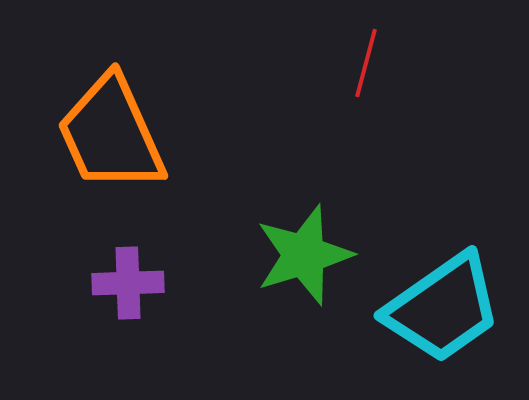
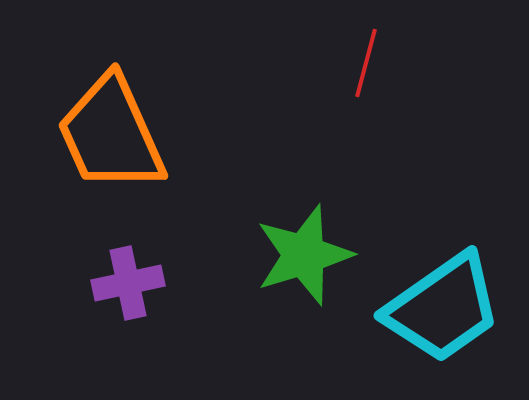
purple cross: rotated 10 degrees counterclockwise
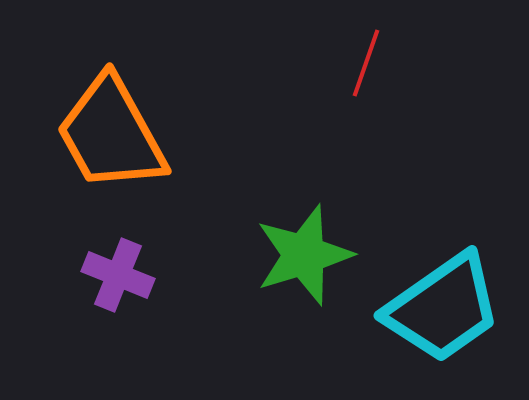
red line: rotated 4 degrees clockwise
orange trapezoid: rotated 5 degrees counterclockwise
purple cross: moved 10 px left, 8 px up; rotated 34 degrees clockwise
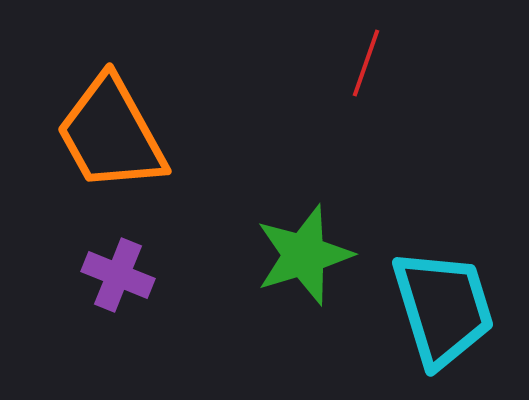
cyan trapezoid: rotated 72 degrees counterclockwise
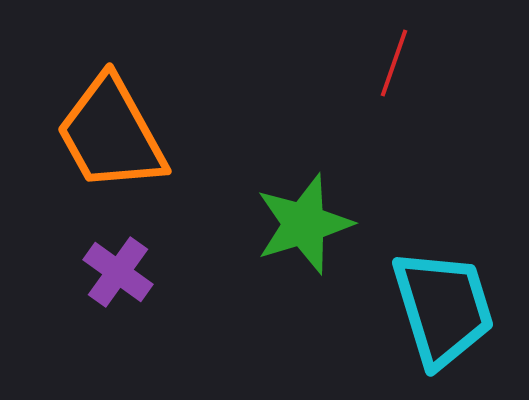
red line: moved 28 px right
green star: moved 31 px up
purple cross: moved 3 px up; rotated 14 degrees clockwise
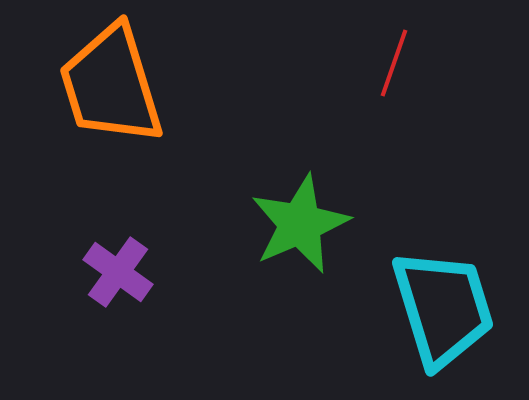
orange trapezoid: moved 49 px up; rotated 12 degrees clockwise
green star: moved 4 px left; rotated 6 degrees counterclockwise
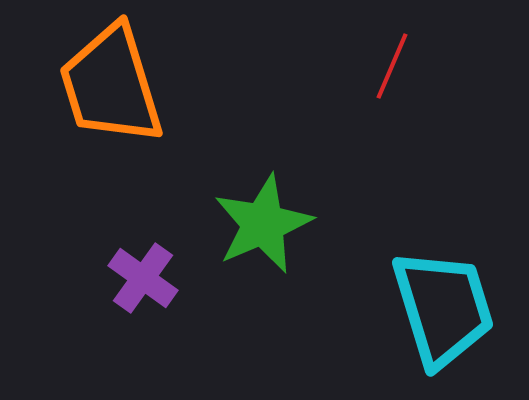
red line: moved 2 px left, 3 px down; rotated 4 degrees clockwise
green star: moved 37 px left
purple cross: moved 25 px right, 6 px down
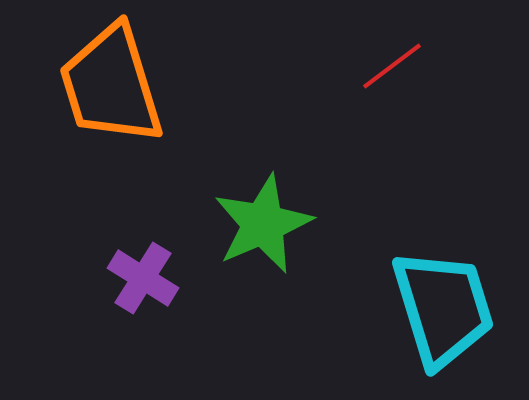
red line: rotated 30 degrees clockwise
purple cross: rotated 4 degrees counterclockwise
